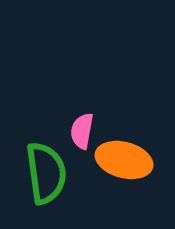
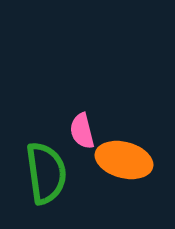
pink semicircle: rotated 24 degrees counterclockwise
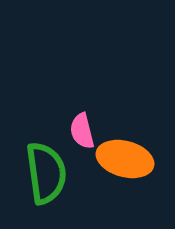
orange ellipse: moved 1 px right, 1 px up
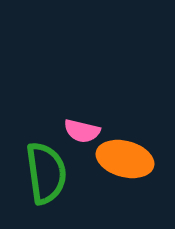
pink semicircle: rotated 63 degrees counterclockwise
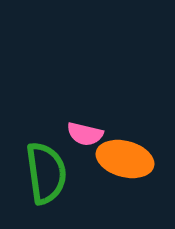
pink semicircle: moved 3 px right, 3 px down
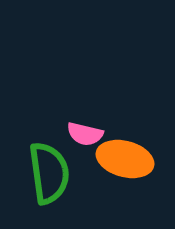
green semicircle: moved 3 px right
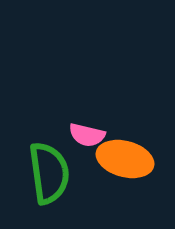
pink semicircle: moved 2 px right, 1 px down
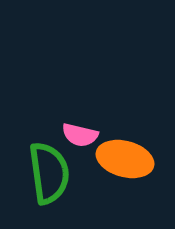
pink semicircle: moved 7 px left
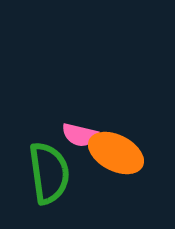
orange ellipse: moved 9 px left, 6 px up; rotated 12 degrees clockwise
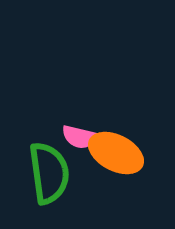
pink semicircle: moved 2 px down
